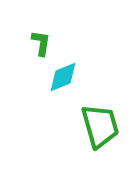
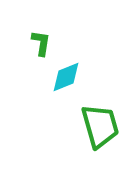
cyan diamond: moved 3 px right
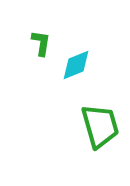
cyan diamond: moved 10 px right, 12 px up
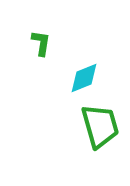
cyan diamond: moved 8 px right, 13 px down
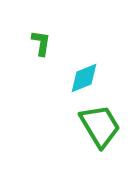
green trapezoid: rotated 15 degrees counterclockwise
